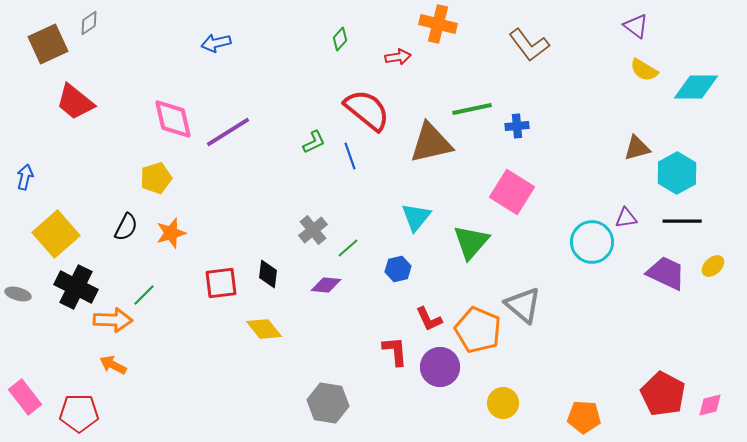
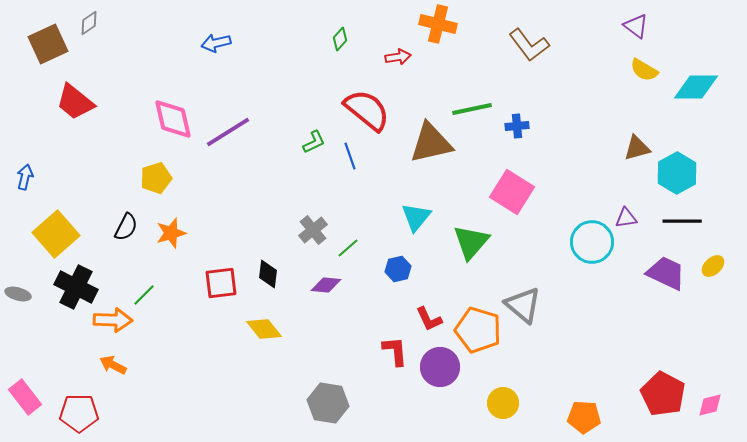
orange pentagon at (478, 330): rotated 6 degrees counterclockwise
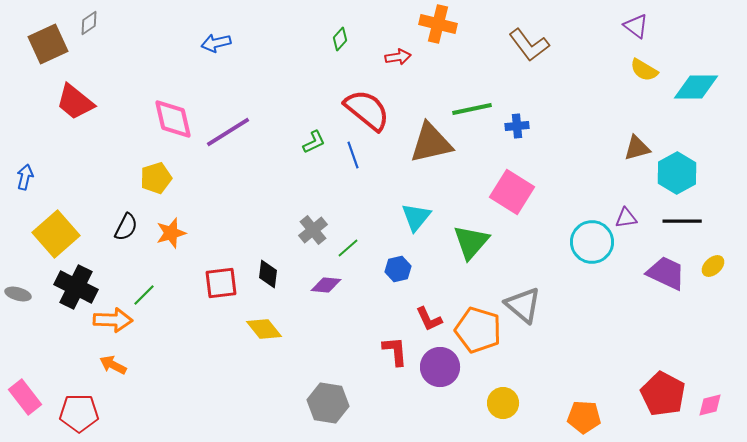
blue line at (350, 156): moved 3 px right, 1 px up
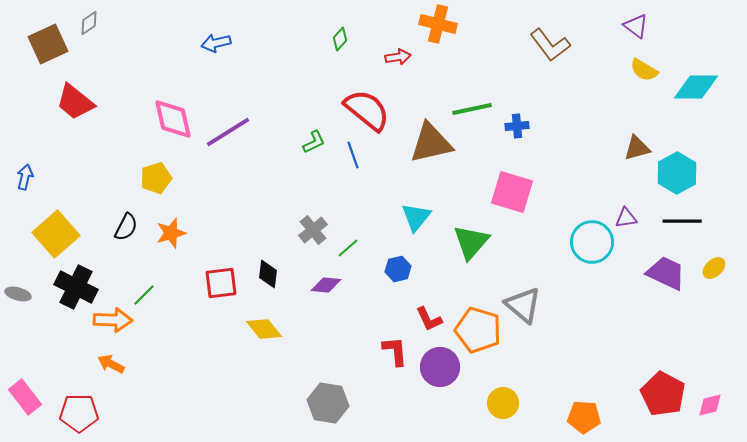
brown L-shape at (529, 45): moved 21 px right
pink square at (512, 192): rotated 15 degrees counterclockwise
yellow ellipse at (713, 266): moved 1 px right, 2 px down
orange arrow at (113, 365): moved 2 px left, 1 px up
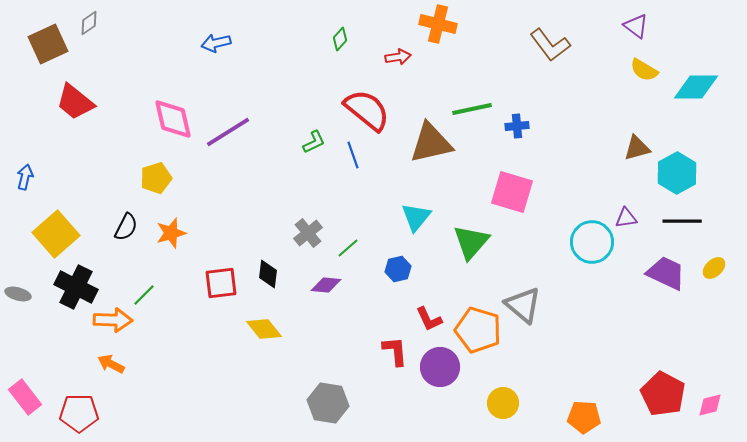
gray cross at (313, 230): moved 5 px left, 3 px down
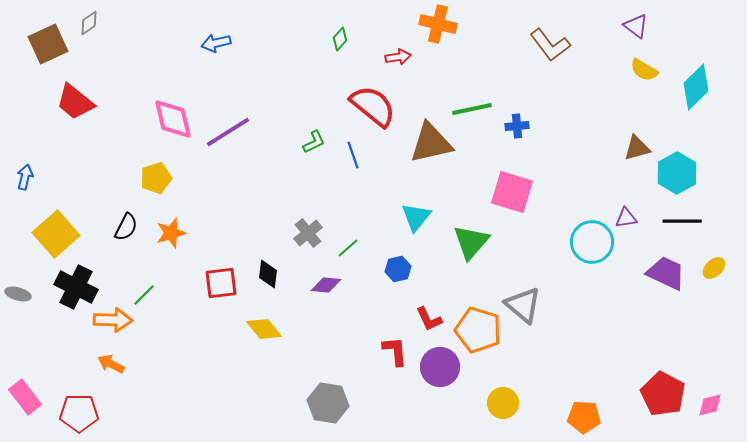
cyan diamond at (696, 87): rotated 45 degrees counterclockwise
red semicircle at (367, 110): moved 6 px right, 4 px up
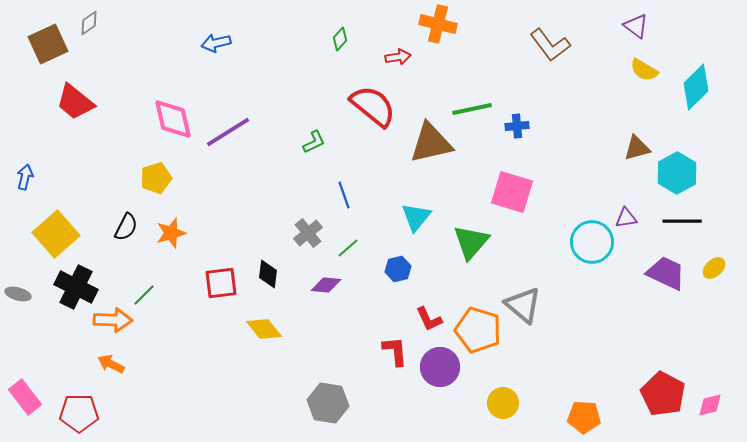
blue line at (353, 155): moved 9 px left, 40 px down
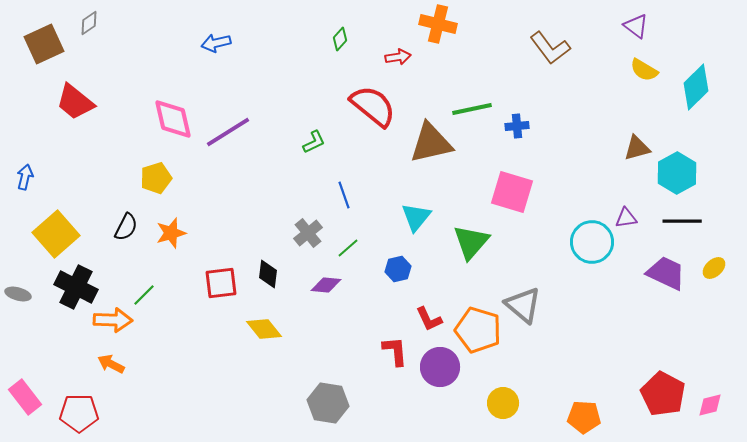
brown square at (48, 44): moved 4 px left
brown L-shape at (550, 45): moved 3 px down
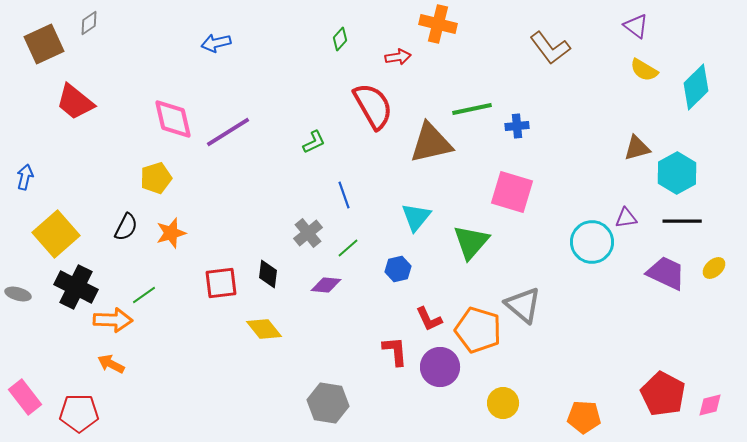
red semicircle at (373, 106): rotated 21 degrees clockwise
green line at (144, 295): rotated 10 degrees clockwise
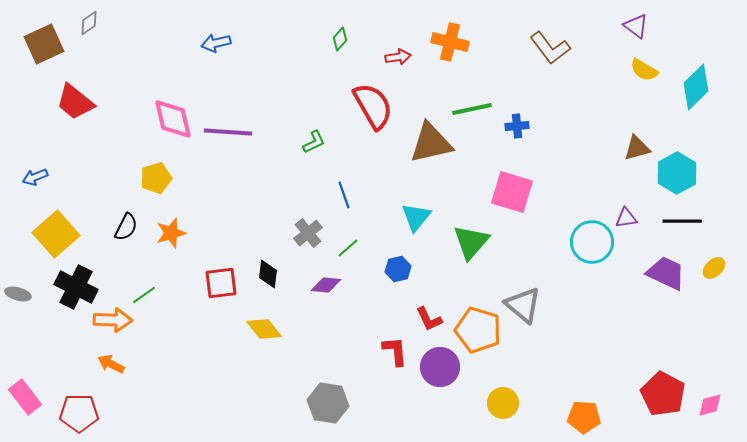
orange cross at (438, 24): moved 12 px right, 18 px down
purple line at (228, 132): rotated 36 degrees clockwise
blue arrow at (25, 177): moved 10 px right; rotated 125 degrees counterclockwise
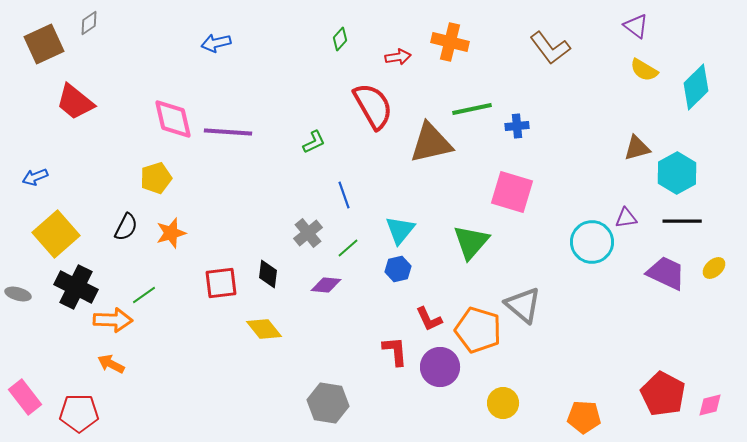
cyan triangle at (416, 217): moved 16 px left, 13 px down
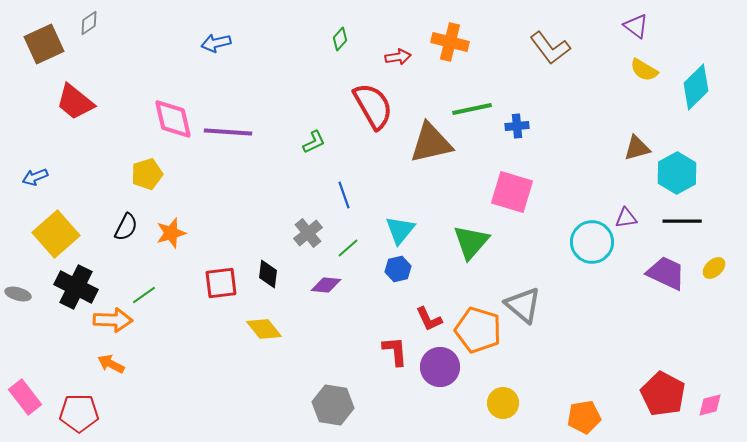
yellow pentagon at (156, 178): moved 9 px left, 4 px up
gray hexagon at (328, 403): moved 5 px right, 2 px down
orange pentagon at (584, 417): rotated 12 degrees counterclockwise
